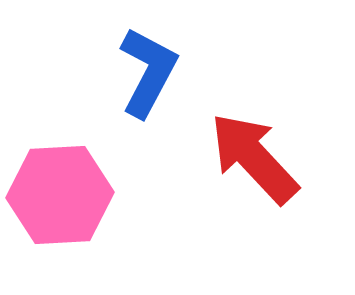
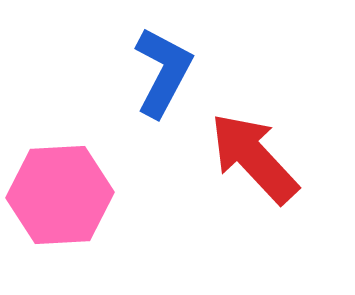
blue L-shape: moved 15 px right
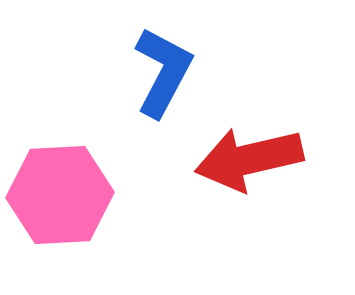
red arrow: moved 5 px left, 1 px down; rotated 60 degrees counterclockwise
